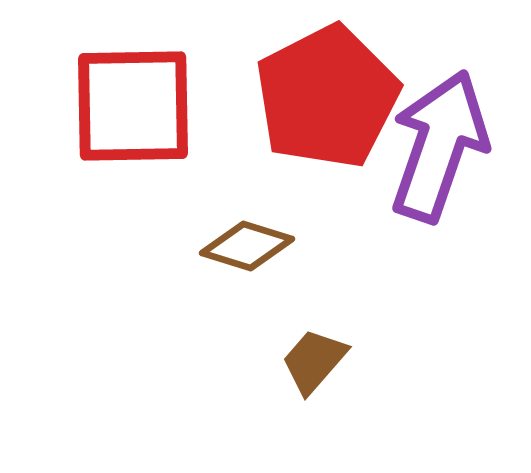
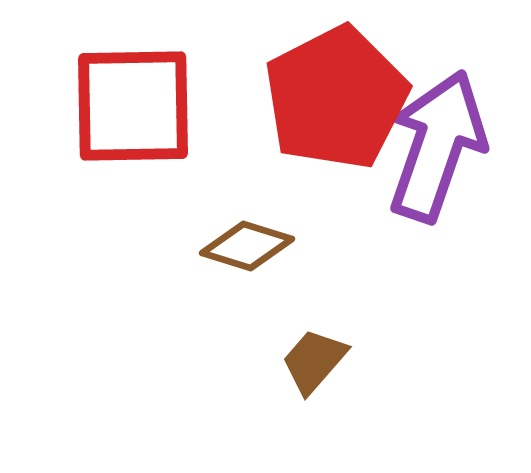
red pentagon: moved 9 px right, 1 px down
purple arrow: moved 2 px left
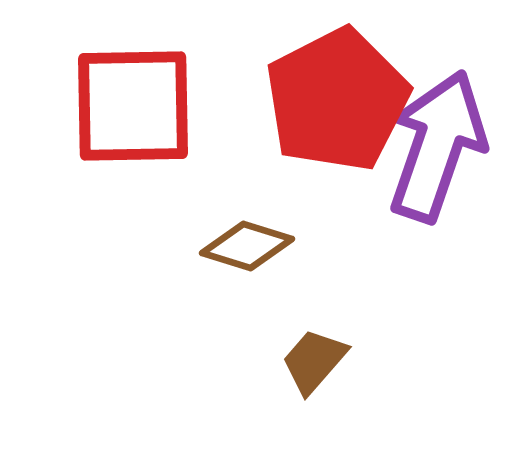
red pentagon: moved 1 px right, 2 px down
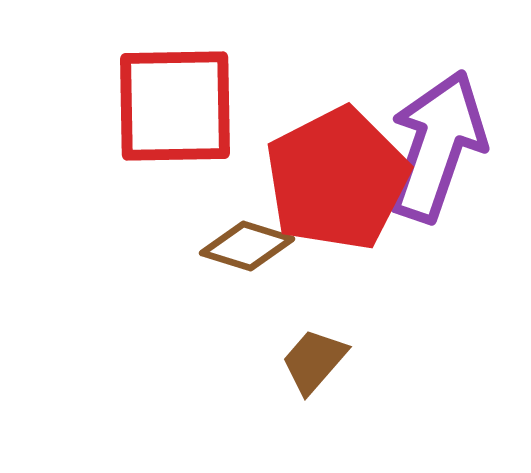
red pentagon: moved 79 px down
red square: moved 42 px right
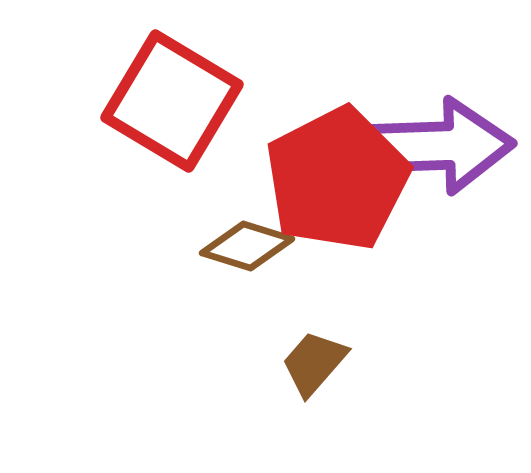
red square: moved 3 px left, 5 px up; rotated 32 degrees clockwise
purple arrow: rotated 69 degrees clockwise
brown trapezoid: moved 2 px down
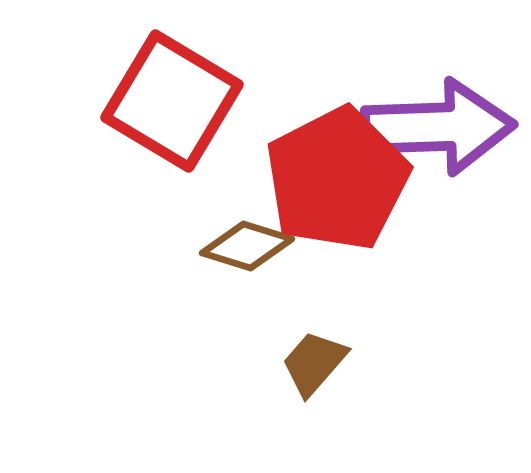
purple arrow: moved 1 px right, 19 px up
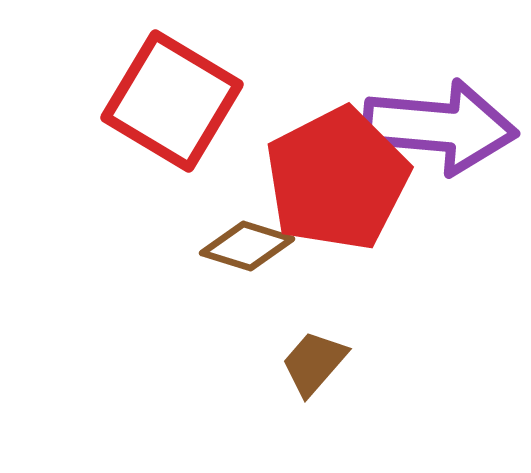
purple arrow: moved 2 px right; rotated 7 degrees clockwise
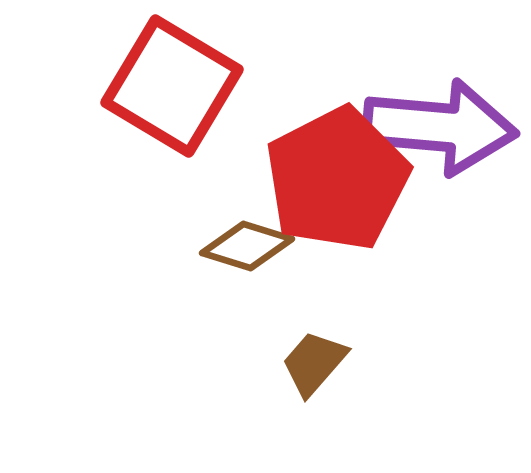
red square: moved 15 px up
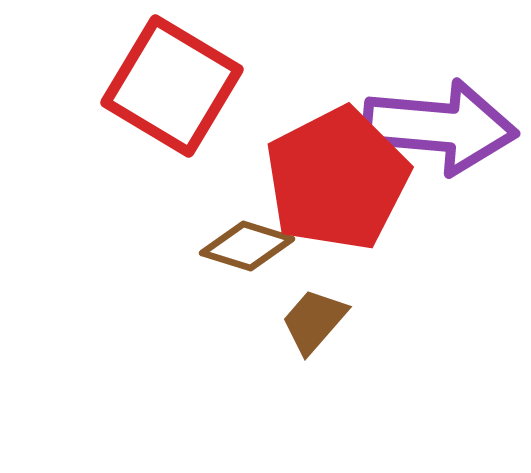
brown trapezoid: moved 42 px up
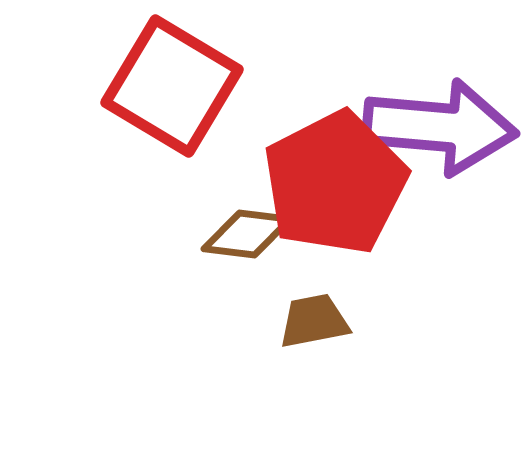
red pentagon: moved 2 px left, 4 px down
brown diamond: moved 12 px up; rotated 10 degrees counterclockwise
brown trapezoid: rotated 38 degrees clockwise
